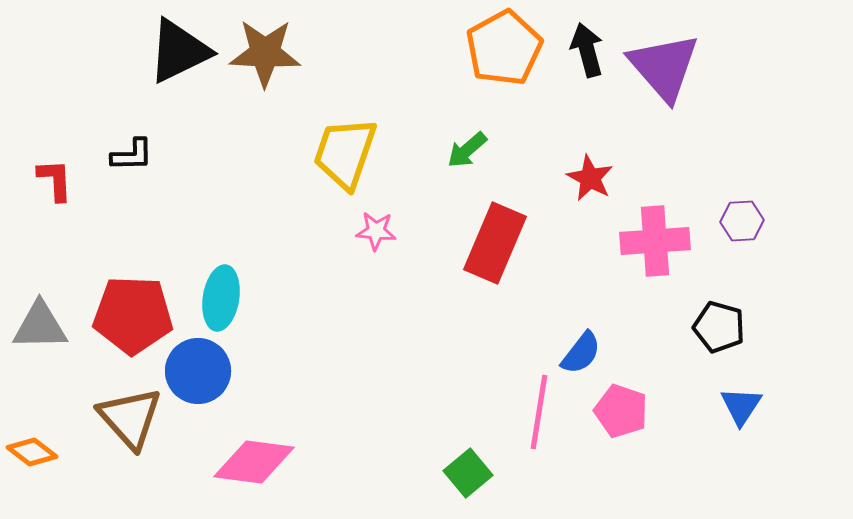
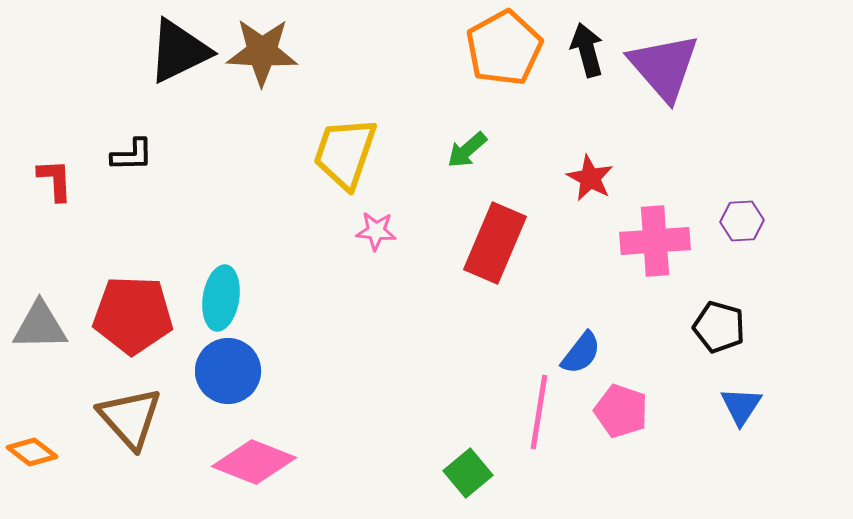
brown star: moved 3 px left, 1 px up
blue circle: moved 30 px right
pink diamond: rotated 14 degrees clockwise
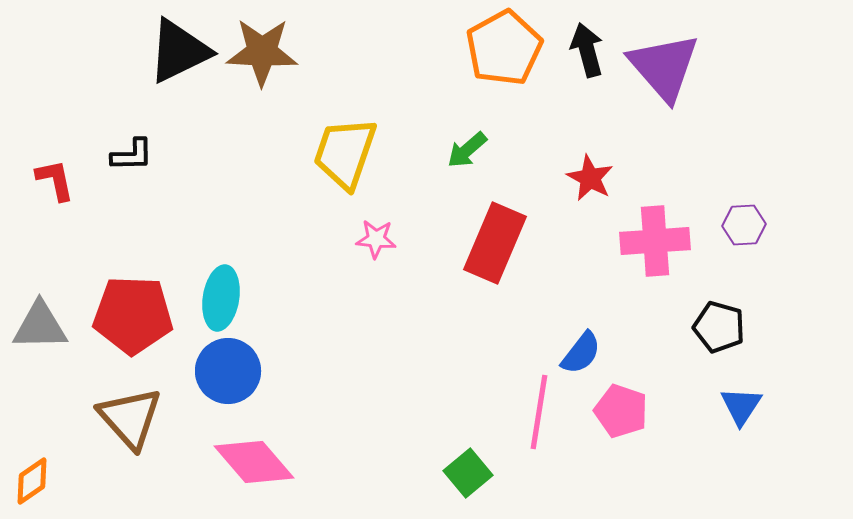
red L-shape: rotated 9 degrees counterclockwise
purple hexagon: moved 2 px right, 4 px down
pink star: moved 8 px down
orange diamond: moved 29 px down; rotated 72 degrees counterclockwise
pink diamond: rotated 28 degrees clockwise
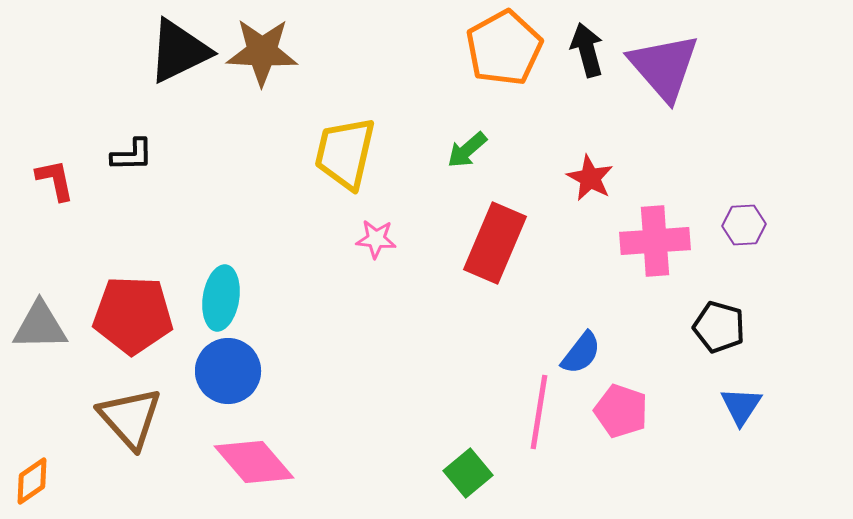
yellow trapezoid: rotated 6 degrees counterclockwise
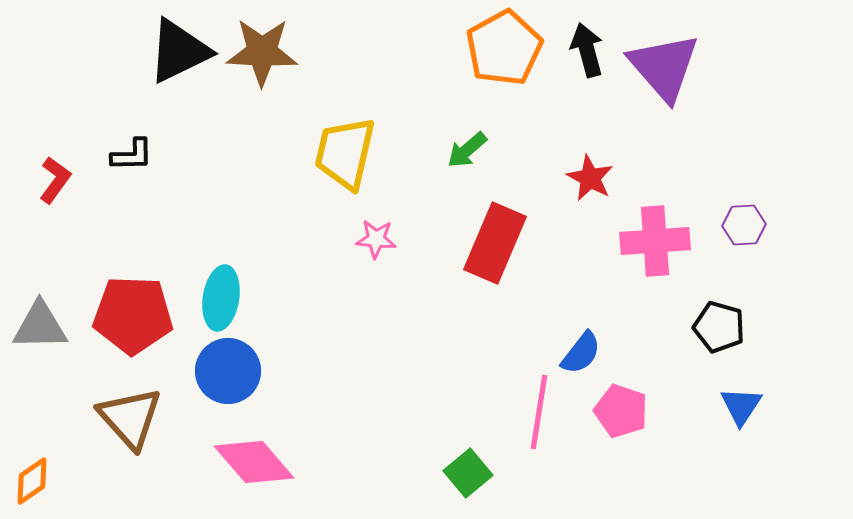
red L-shape: rotated 48 degrees clockwise
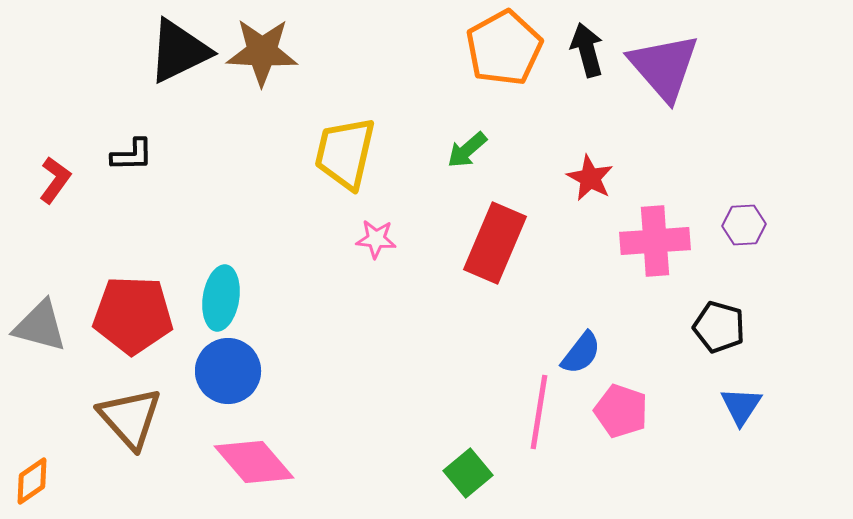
gray triangle: rotated 16 degrees clockwise
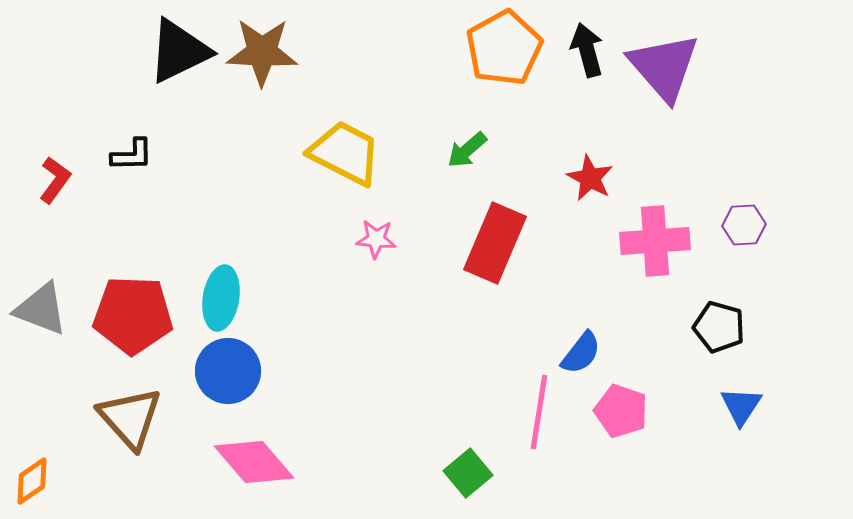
yellow trapezoid: rotated 104 degrees clockwise
gray triangle: moved 1 px right, 17 px up; rotated 6 degrees clockwise
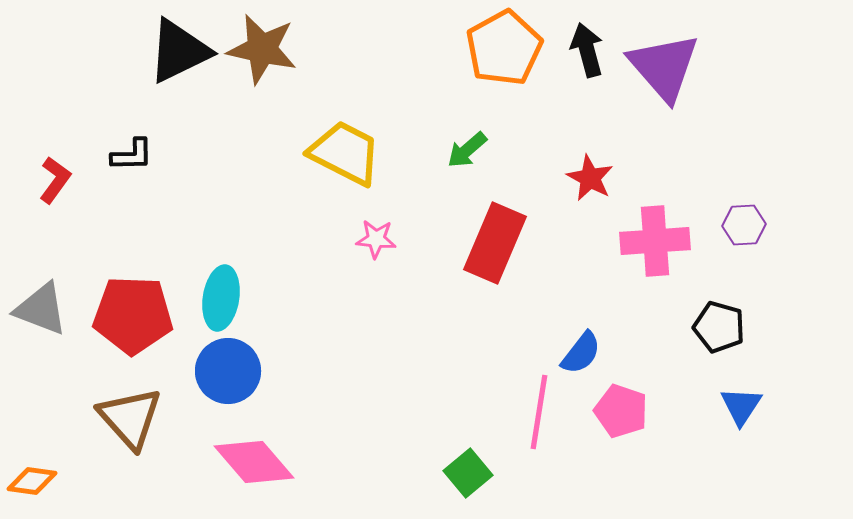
brown star: moved 3 px up; rotated 10 degrees clockwise
orange diamond: rotated 42 degrees clockwise
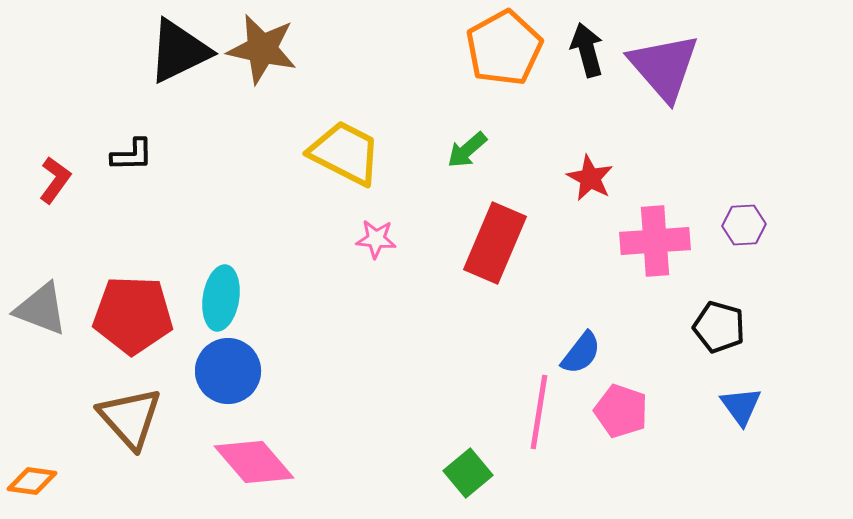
blue triangle: rotated 9 degrees counterclockwise
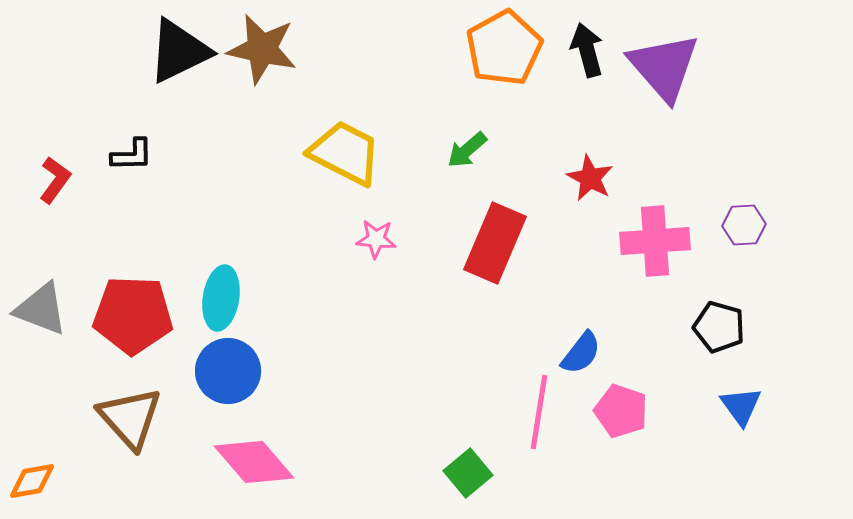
orange diamond: rotated 18 degrees counterclockwise
